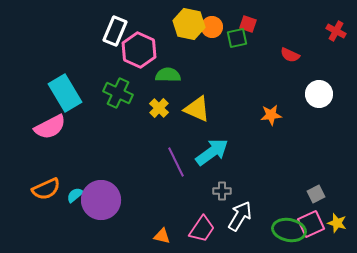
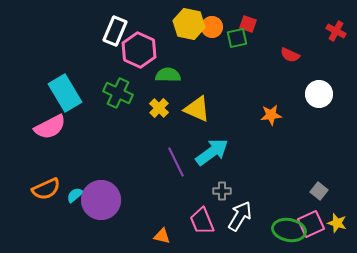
gray square: moved 3 px right, 3 px up; rotated 24 degrees counterclockwise
pink trapezoid: moved 8 px up; rotated 124 degrees clockwise
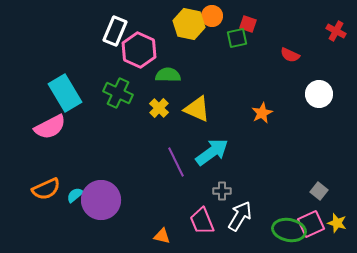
orange circle: moved 11 px up
orange star: moved 9 px left, 2 px up; rotated 20 degrees counterclockwise
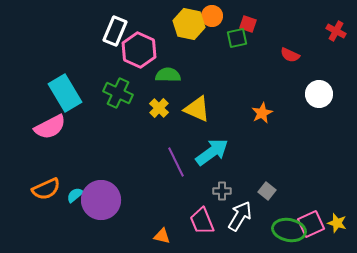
gray square: moved 52 px left
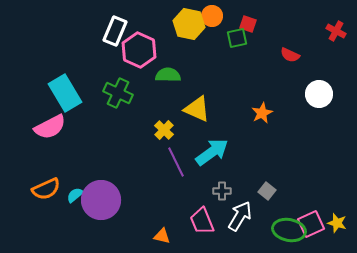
yellow cross: moved 5 px right, 22 px down
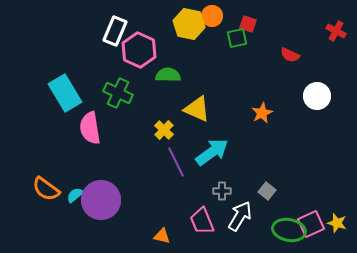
white circle: moved 2 px left, 2 px down
pink semicircle: moved 40 px right, 1 px down; rotated 108 degrees clockwise
orange semicircle: rotated 60 degrees clockwise
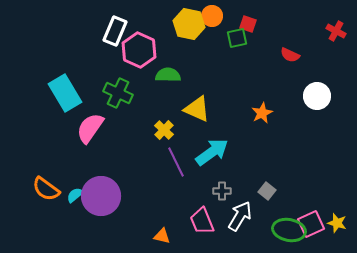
pink semicircle: rotated 44 degrees clockwise
purple circle: moved 4 px up
